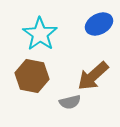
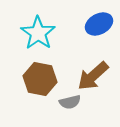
cyan star: moved 2 px left, 1 px up
brown hexagon: moved 8 px right, 3 px down
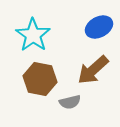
blue ellipse: moved 3 px down
cyan star: moved 5 px left, 2 px down
brown arrow: moved 6 px up
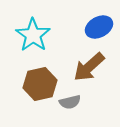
brown arrow: moved 4 px left, 3 px up
brown hexagon: moved 5 px down; rotated 24 degrees counterclockwise
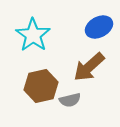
brown hexagon: moved 1 px right, 2 px down
gray semicircle: moved 2 px up
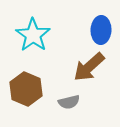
blue ellipse: moved 2 px right, 3 px down; rotated 60 degrees counterclockwise
brown hexagon: moved 15 px left, 3 px down; rotated 24 degrees counterclockwise
gray semicircle: moved 1 px left, 2 px down
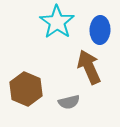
blue ellipse: moved 1 px left
cyan star: moved 24 px right, 13 px up
brown arrow: rotated 108 degrees clockwise
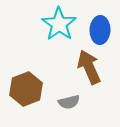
cyan star: moved 2 px right, 2 px down
brown hexagon: rotated 16 degrees clockwise
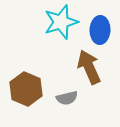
cyan star: moved 2 px right, 2 px up; rotated 20 degrees clockwise
brown hexagon: rotated 16 degrees counterclockwise
gray semicircle: moved 2 px left, 4 px up
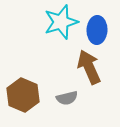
blue ellipse: moved 3 px left
brown hexagon: moved 3 px left, 6 px down
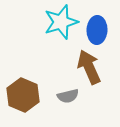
gray semicircle: moved 1 px right, 2 px up
